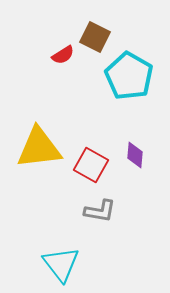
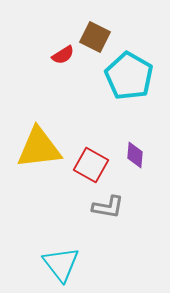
gray L-shape: moved 8 px right, 4 px up
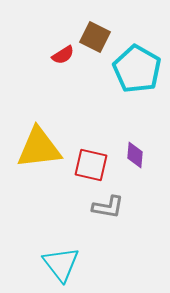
cyan pentagon: moved 8 px right, 7 px up
red square: rotated 16 degrees counterclockwise
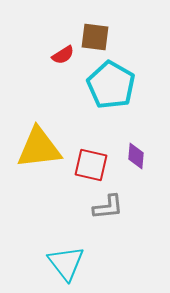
brown square: rotated 20 degrees counterclockwise
cyan pentagon: moved 26 px left, 16 px down
purple diamond: moved 1 px right, 1 px down
gray L-shape: rotated 16 degrees counterclockwise
cyan triangle: moved 5 px right, 1 px up
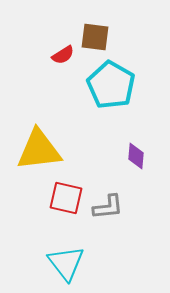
yellow triangle: moved 2 px down
red square: moved 25 px left, 33 px down
